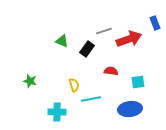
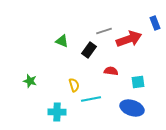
black rectangle: moved 2 px right, 1 px down
blue ellipse: moved 2 px right, 1 px up; rotated 25 degrees clockwise
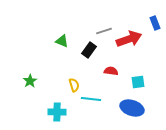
green star: rotated 24 degrees clockwise
cyan line: rotated 18 degrees clockwise
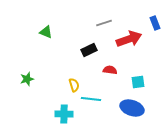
gray line: moved 8 px up
green triangle: moved 16 px left, 9 px up
black rectangle: rotated 28 degrees clockwise
red semicircle: moved 1 px left, 1 px up
green star: moved 3 px left, 2 px up; rotated 16 degrees clockwise
cyan cross: moved 7 px right, 2 px down
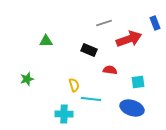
green triangle: moved 9 px down; rotated 24 degrees counterclockwise
black rectangle: rotated 49 degrees clockwise
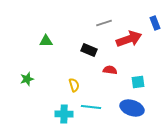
cyan line: moved 8 px down
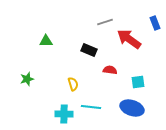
gray line: moved 1 px right, 1 px up
red arrow: rotated 125 degrees counterclockwise
yellow semicircle: moved 1 px left, 1 px up
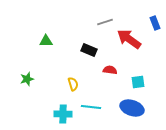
cyan cross: moved 1 px left
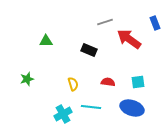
red semicircle: moved 2 px left, 12 px down
cyan cross: rotated 30 degrees counterclockwise
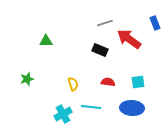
gray line: moved 1 px down
black rectangle: moved 11 px right
blue ellipse: rotated 15 degrees counterclockwise
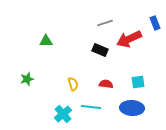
red arrow: rotated 60 degrees counterclockwise
red semicircle: moved 2 px left, 2 px down
cyan cross: rotated 12 degrees counterclockwise
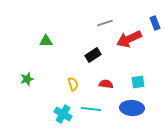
black rectangle: moved 7 px left, 5 px down; rotated 56 degrees counterclockwise
cyan line: moved 2 px down
cyan cross: rotated 18 degrees counterclockwise
